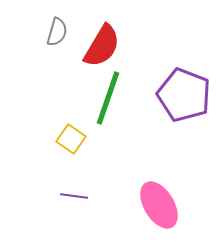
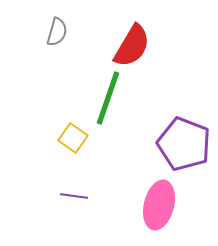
red semicircle: moved 30 px right
purple pentagon: moved 49 px down
yellow square: moved 2 px right, 1 px up
pink ellipse: rotated 45 degrees clockwise
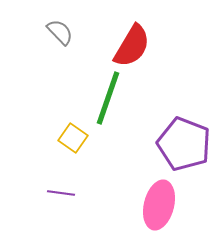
gray semicircle: moved 3 px right; rotated 60 degrees counterclockwise
purple line: moved 13 px left, 3 px up
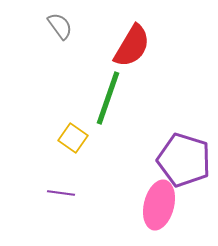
gray semicircle: moved 6 px up; rotated 8 degrees clockwise
purple pentagon: moved 16 px down; rotated 4 degrees counterclockwise
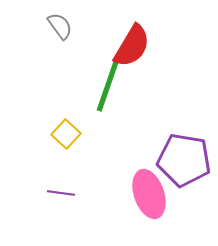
green line: moved 13 px up
yellow square: moved 7 px left, 4 px up; rotated 8 degrees clockwise
purple pentagon: rotated 8 degrees counterclockwise
pink ellipse: moved 10 px left, 11 px up; rotated 33 degrees counterclockwise
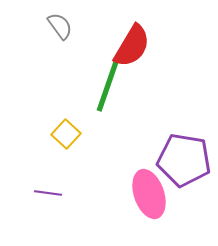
purple line: moved 13 px left
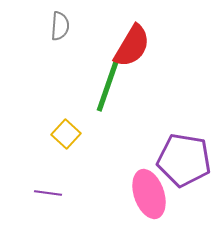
gray semicircle: rotated 40 degrees clockwise
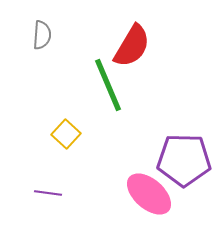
gray semicircle: moved 18 px left, 9 px down
green line: rotated 42 degrees counterclockwise
purple pentagon: rotated 8 degrees counterclockwise
pink ellipse: rotated 30 degrees counterclockwise
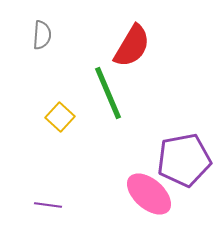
green line: moved 8 px down
yellow square: moved 6 px left, 17 px up
purple pentagon: rotated 12 degrees counterclockwise
purple line: moved 12 px down
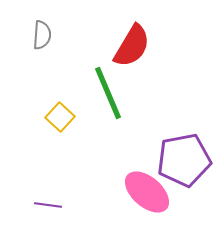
pink ellipse: moved 2 px left, 2 px up
